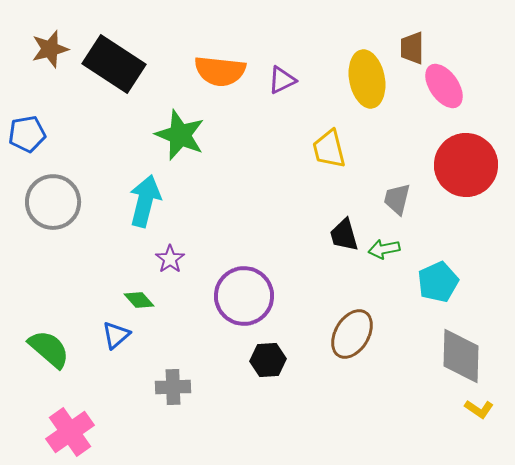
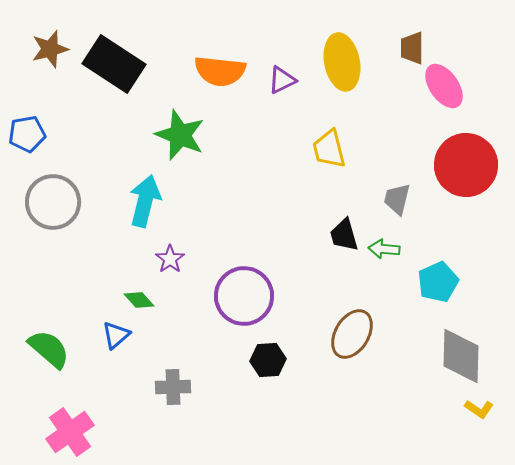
yellow ellipse: moved 25 px left, 17 px up
green arrow: rotated 16 degrees clockwise
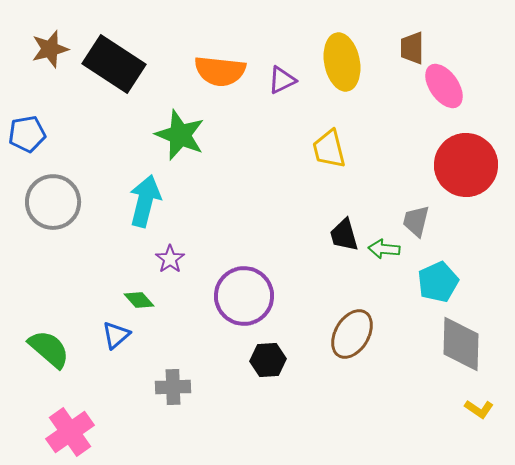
gray trapezoid: moved 19 px right, 22 px down
gray diamond: moved 12 px up
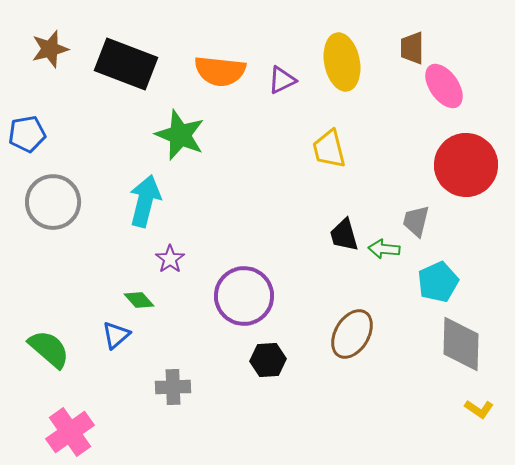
black rectangle: moved 12 px right; rotated 12 degrees counterclockwise
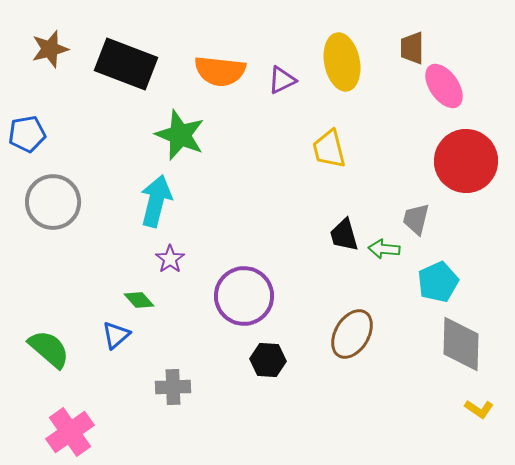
red circle: moved 4 px up
cyan arrow: moved 11 px right
gray trapezoid: moved 2 px up
black hexagon: rotated 8 degrees clockwise
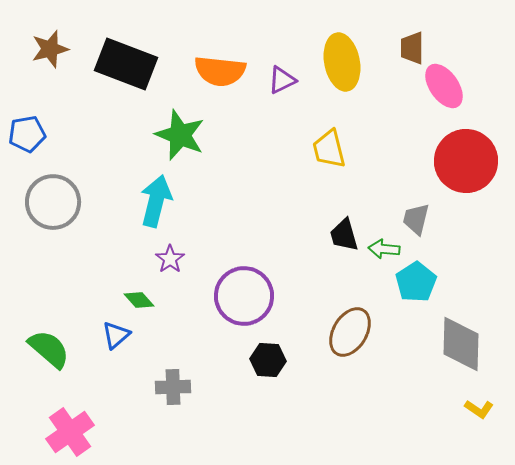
cyan pentagon: moved 22 px left; rotated 9 degrees counterclockwise
brown ellipse: moved 2 px left, 2 px up
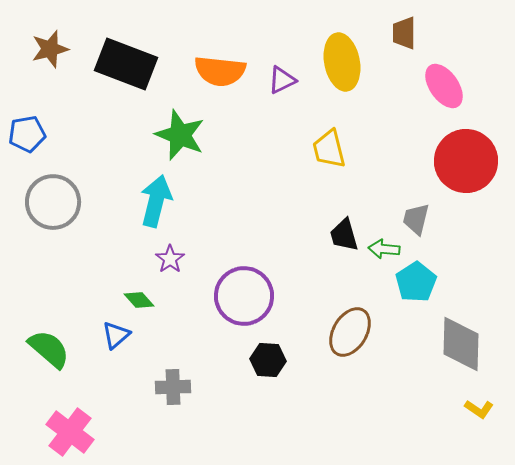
brown trapezoid: moved 8 px left, 15 px up
pink cross: rotated 18 degrees counterclockwise
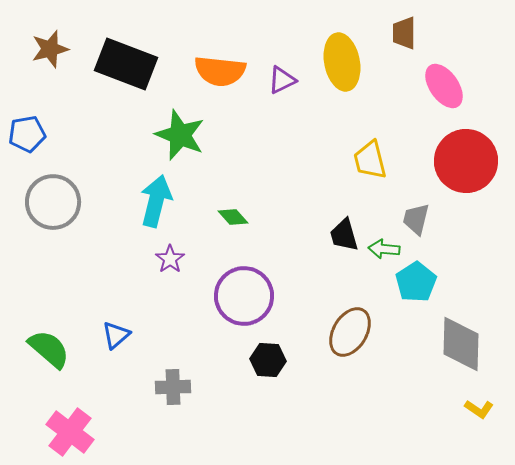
yellow trapezoid: moved 41 px right, 11 px down
green diamond: moved 94 px right, 83 px up
